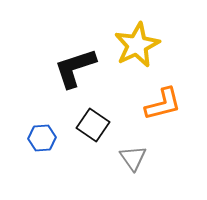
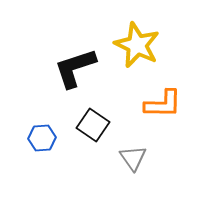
yellow star: rotated 21 degrees counterclockwise
orange L-shape: rotated 15 degrees clockwise
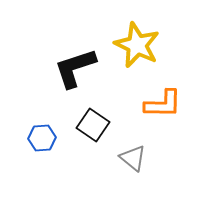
gray triangle: rotated 16 degrees counterclockwise
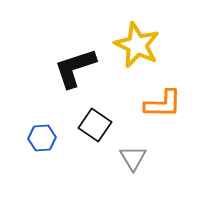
black square: moved 2 px right
gray triangle: rotated 20 degrees clockwise
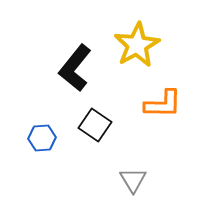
yellow star: rotated 18 degrees clockwise
black L-shape: rotated 33 degrees counterclockwise
gray triangle: moved 22 px down
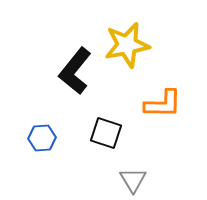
yellow star: moved 10 px left; rotated 18 degrees clockwise
black L-shape: moved 3 px down
black square: moved 11 px right, 8 px down; rotated 16 degrees counterclockwise
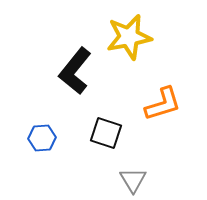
yellow star: moved 2 px right, 8 px up
orange L-shape: rotated 18 degrees counterclockwise
